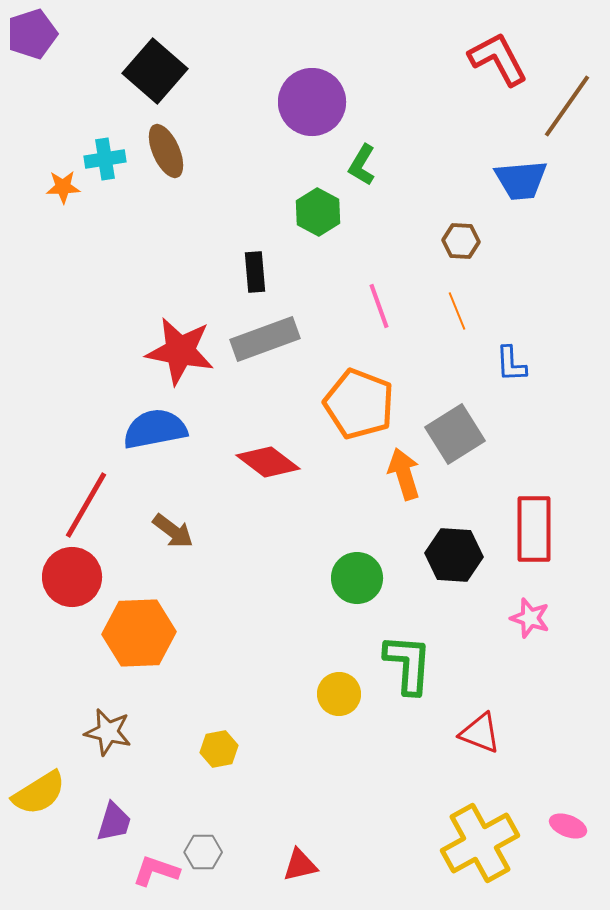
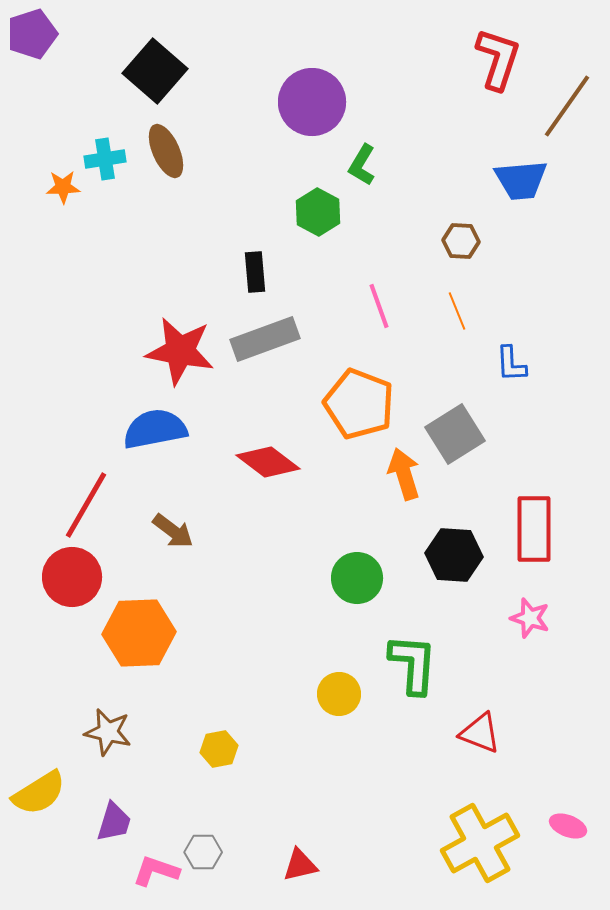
red L-shape at (498, 59): rotated 46 degrees clockwise
green L-shape at (408, 664): moved 5 px right
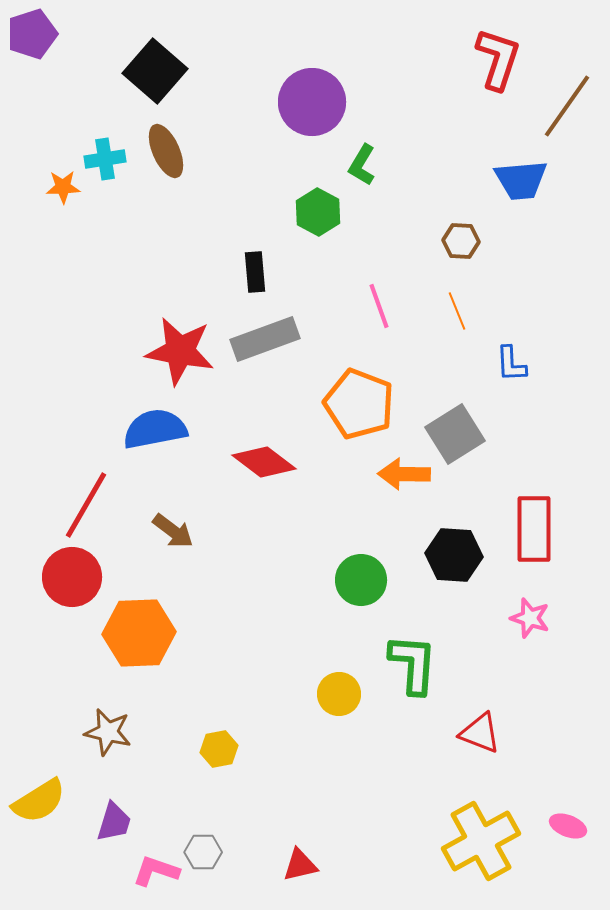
red diamond at (268, 462): moved 4 px left
orange arrow at (404, 474): rotated 72 degrees counterclockwise
green circle at (357, 578): moved 4 px right, 2 px down
yellow semicircle at (39, 793): moved 8 px down
yellow cross at (480, 843): moved 1 px right, 2 px up
